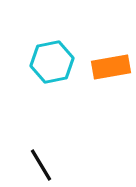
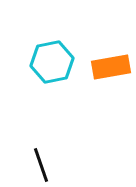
black line: rotated 12 degrees clockwise
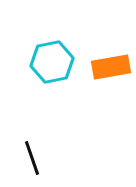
black line: moved 9 px left, 7 px up
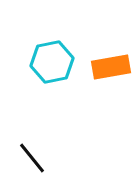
black line: rotated 20 degrees counterclockwise
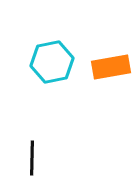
black line: rotated 40 degrees clockwise
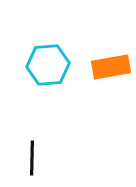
cyan hexagon: moved 4 px left, 3 px down; rotated 6 degrees clockwise
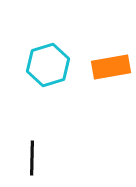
cyan hexagon: rotated 12 degrees counterclockwise
